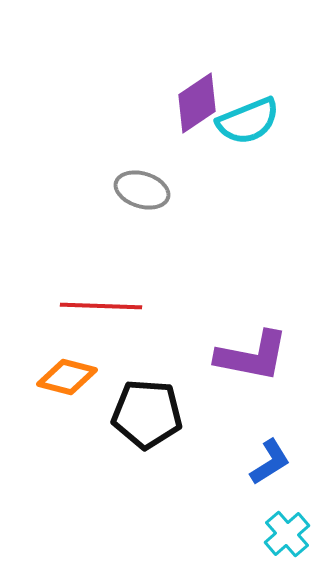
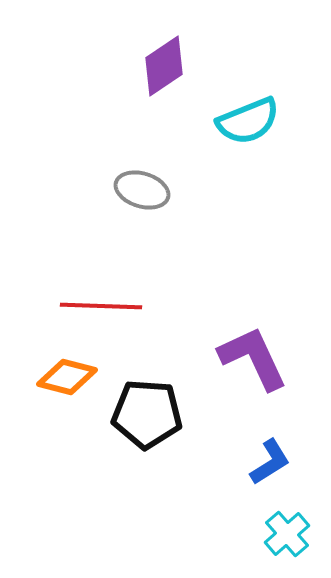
purple diamond: moved 33 px left, 37 px up
purple L-shape: moved 1 px right, 2 px down; rotated 126 degrees counterclockwise
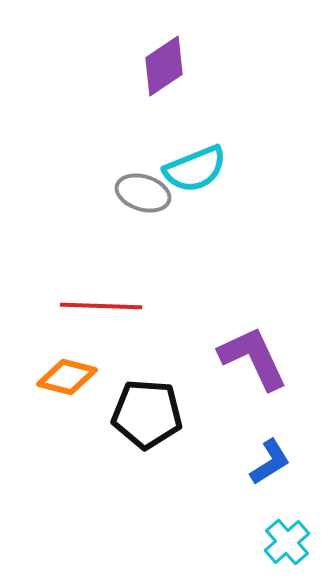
cyan semicircle: moved 53 px left, 48 px down
gray ellipse: moved 1 px right, 3 px down
cyan cross: moved 8 px down
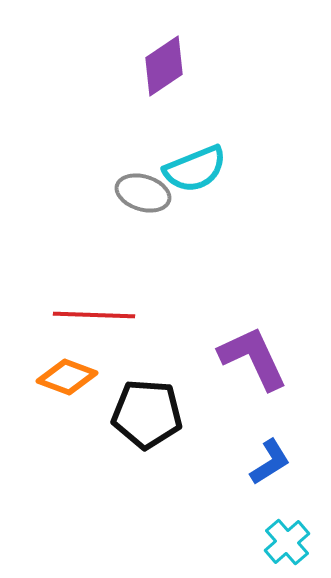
red line: moved 7 px left, 9 px down
orange diamond: rotated 6 degrees clockwise
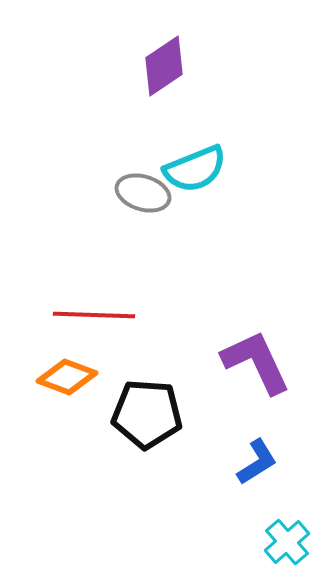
purple L-shape: moved 3 px right, 4 px down
blue L-shape: moved 13 px left
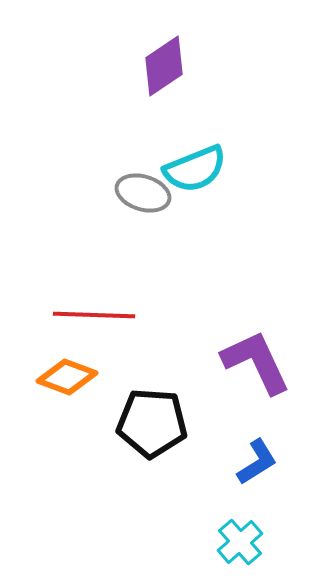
black pentagon: moved 5 px right, 9 px down
cyan cross: moved 47 px left
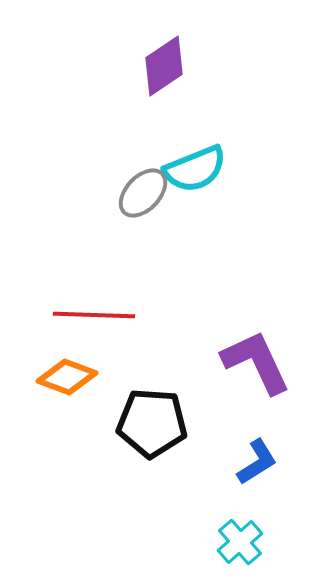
gray ellipse: rotated 64 degrees counterclockwise
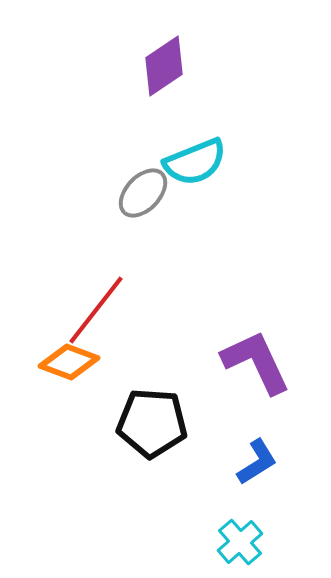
cyan semicircle: moved 7 px up
red line: moved 2 px right, 5 px up; rotated 54 degrees counterclockwise
orange diamond: moved 2 px right, 15 px up
